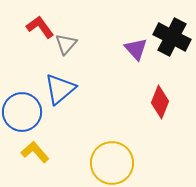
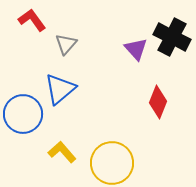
red L-shape: moved 8 px left, 7 px up
red diamond: moved 2 px left
blue circle: moved 1 px right, 2 px down
yellow L-shape: moved 27 px right
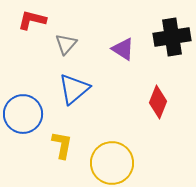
red L-shape: rotated 40 degrees counterclockwise
black cross: rotated 36 degrees counterclockwise
purple triangle: moved 13 px left; rotated 15 degrees counterclockwise
blue triangle: moved 14 px right
yellow L-shape: moved 7 px up; rotated 52 degrees clockwise
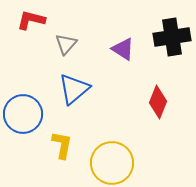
red L-shape: moved 1 px left
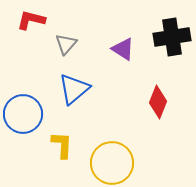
yellow L-shape: rotated 8 degrees counterclockwise
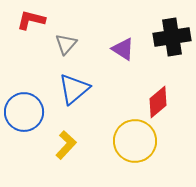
red diamond: rotated 28 degrees clockwise
blue circle: moved 1 px right, 2 px up
yellow L-shape: moved 4 px right; rotated 40 degrees clockwise
yellow circle: moved 23 px right, 22 px up
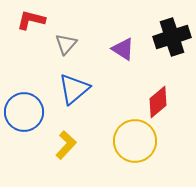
black cross: rotated 9 degrees counterclockwise
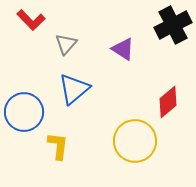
red L-shape: rotated 148 degrees counterclockwise
black cross: moved 1 px right, 12 px up; rotated 9 degrees counterclockwise
red diamond: moved 10 px right
yellow L-shape: moved 8 px left, 1 px down; rotated 36 degrees counterclockwise
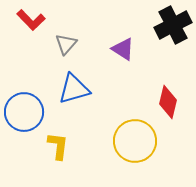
blue triangle: rotated 24 degrees clockwise
red diamond: rotated 36 degrees counterclockwise
